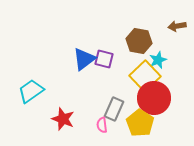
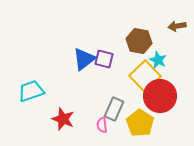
cyan star: rotated 24 degrees counterclockwise
cyan trapezoid: rotated 16 degrees clockwise
red circle: moved 6 px right, 2 px up
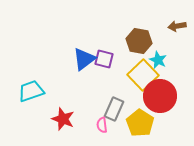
yellow square: moved 2 px left, 1 px up
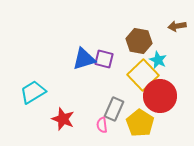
blue triangle: rotated 20 degrees clockwise
cyan trapezoid: moved 2 px right, 1 px down; rotated 12 degrees counterclockwise
